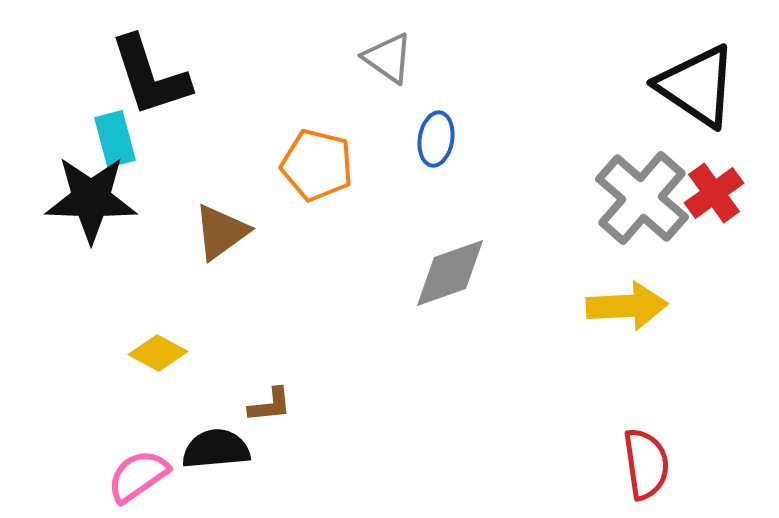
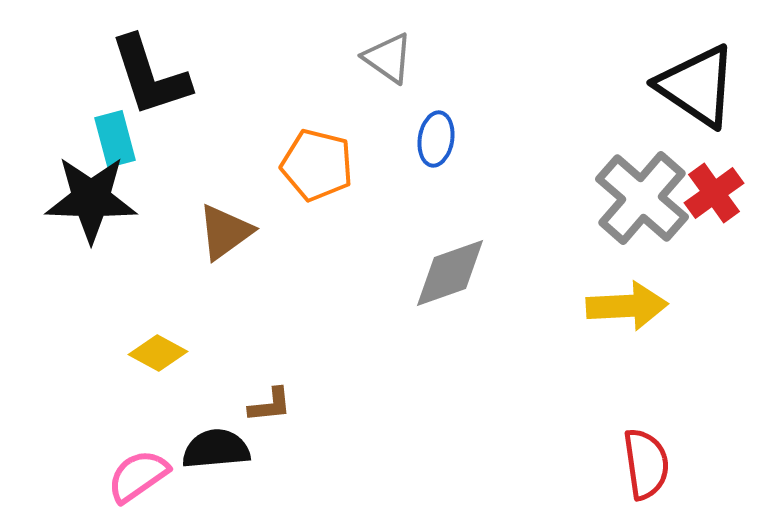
brown triangle: moved 4 px right
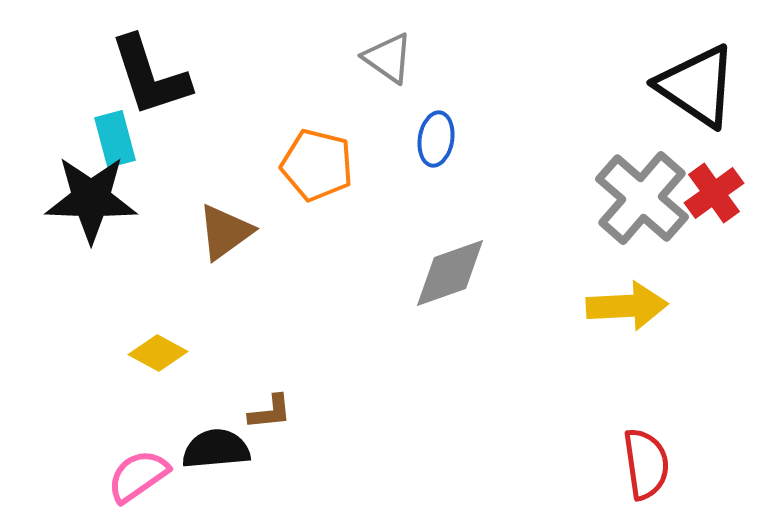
brown L-shape: moved 7 px down
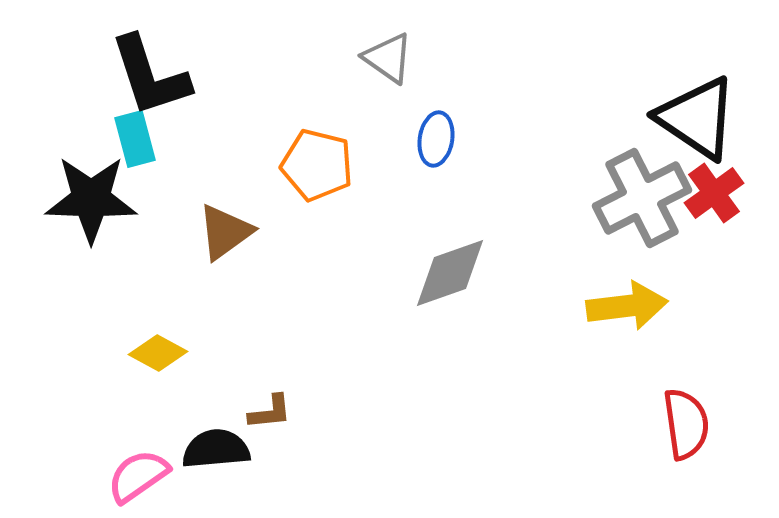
black triangle: moved 32 px down
cyan rectangle: moved 20 px right
gray cross: rotated 22 degrees clockwise
yellow arrow: rotated 4 degrees counterclockwise
red semicircle: moved 40 px right, 40 px up
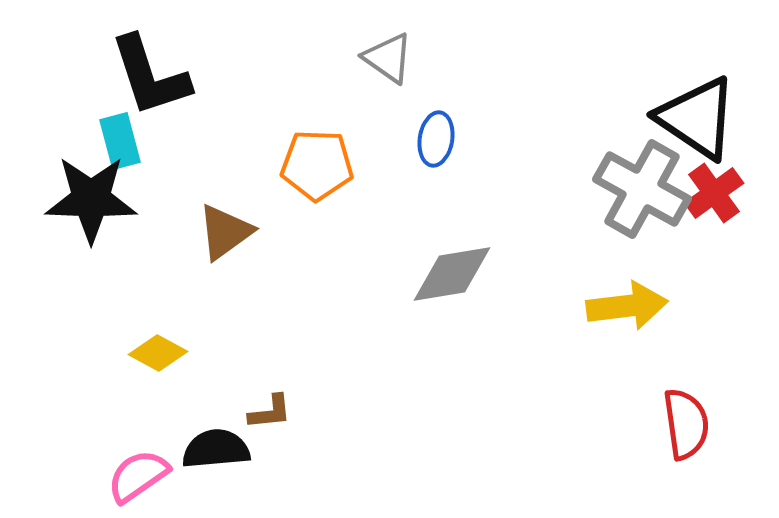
cyan rectangle: moved 15 px left, 2 px down
orange pentagon: rotated 12 degrees counterclockwise
gray cross: moved 9 px up; rotated 34 degrees counterclockwise
gray diamond: moved 2 px right, 1 px down; rotated 10 degrees clockwise
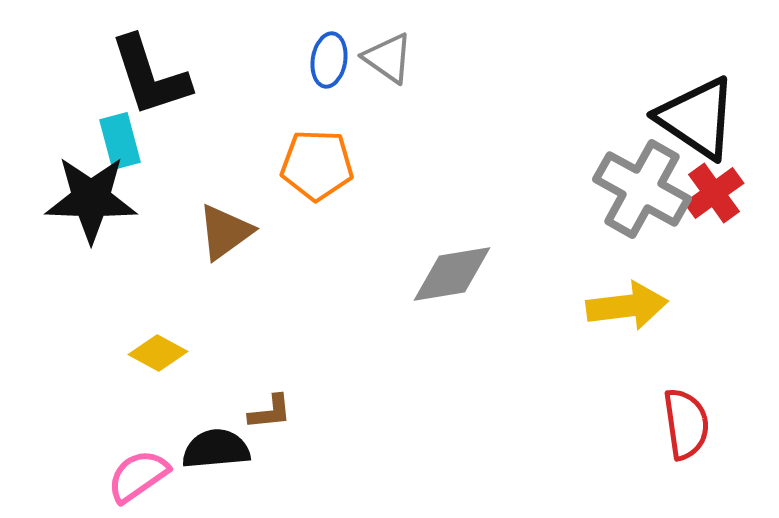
blue ellipse: moved 107 px left, 79 px up
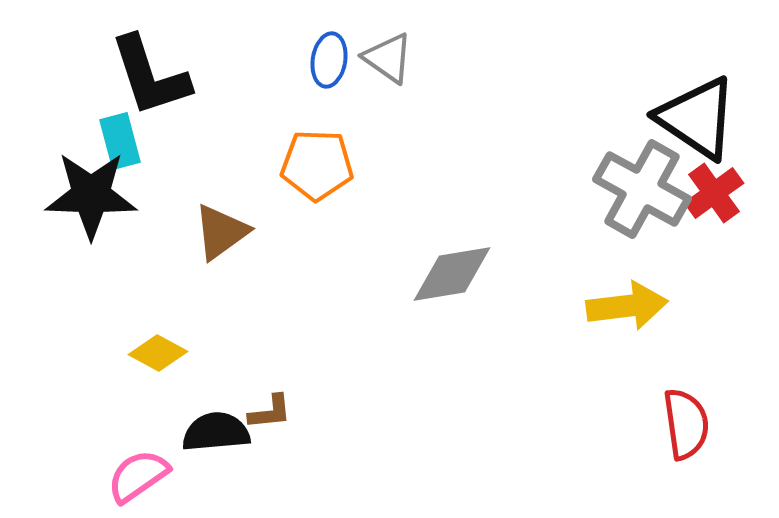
black star: moved 4 px up
brown triangle: moved 4 px left
black semicircle: moved 17 px up
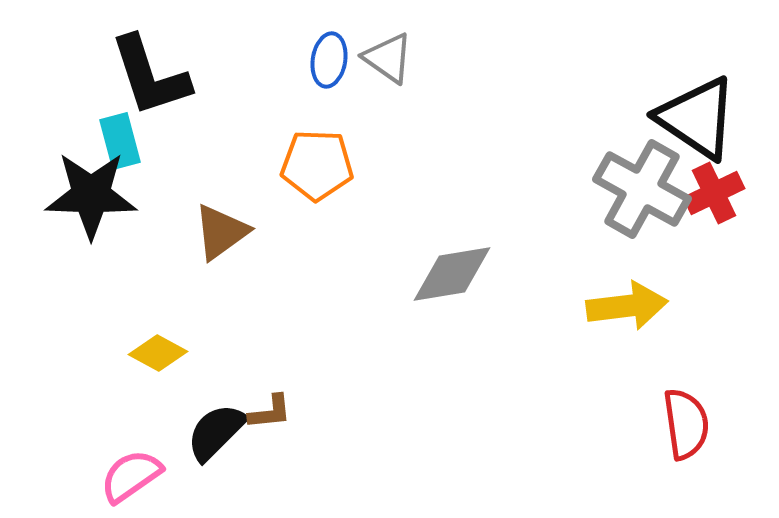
red cross: rotated 10 degrees clockwise
black semicircle: rotated 40 degrees counterclockwise
pink semicircle: moved 7 px left
